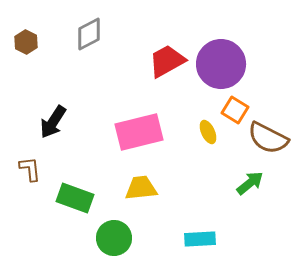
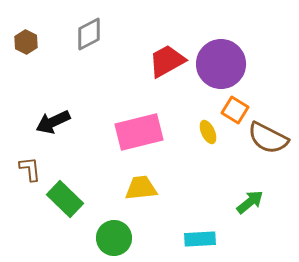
black arrow: rotated 32 degrees clockwise
green arrow: moved 19 px down
green rectangle: moved 10 px left, 1 px down; rotated 24 degrees clockwise
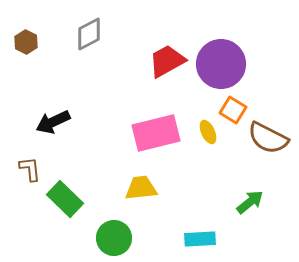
orange square: moved 2 px left
pink rectangle: moved 17 px right, 1 px down
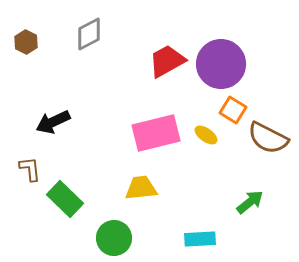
yellow ellipse: moved 2 px left, 3 px down; rotated 30 degrees counterclockwise
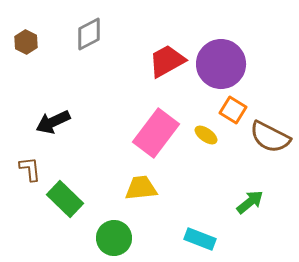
pink rectangle: rotated 39 degrees counterclockwise
brown semicircle: moved 2 px right, 1 px up
cyan rectangle: rotated 24 degrees clockwise
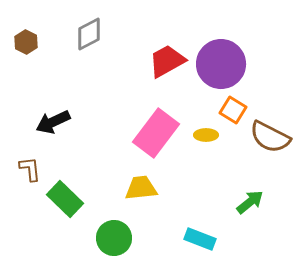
yellow ellipse: rotated 35 degrees counterclockwise
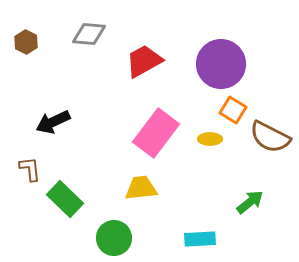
gray diamond: rotated 32 degrees clockwise
red trapezoid: moved 23 px left
yellow ellipse: moved 4 px right, 4 px down
cyan rectangle: rotated 24 degrees counterclockwise
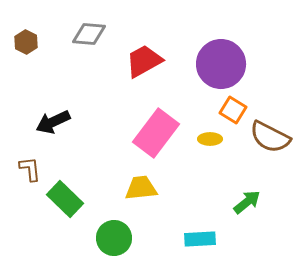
green arrow: moved 3 px left
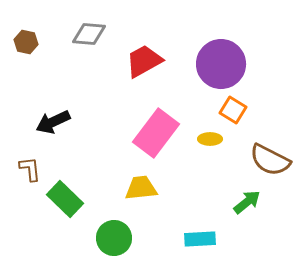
brown hexagon: rotated 15 degrees counterclockwise
brown semicircle: moved 23 px down
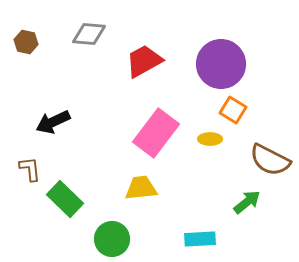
green circle: moved 2 px left, 1 px down
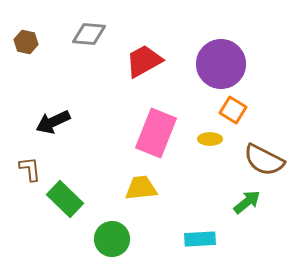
pink rectangle: rotated 15 degrees counterclockwise
brown semicircle: moved 6 px left
